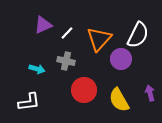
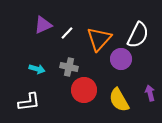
gray cross: moved 3 px right, 6 px down
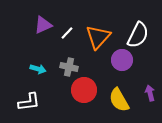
orange triangle: moved 1 px left, 2 px up
purple circle: moved 1 px right, 1 px down
cyan arrow: moved 1 px right
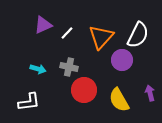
orange triangle: moved 3 px right
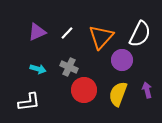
purple triangle: moved 6 px left, 7 px down
white semicircle: moved 2 px right, 1 px up
gray cross: rotated 12 degrees clockwise
purple arrow: moved 3 px left, 3 px up
yellow semicircle: moved 1 px left, 6 px up; rotated 50 degrees clockwise
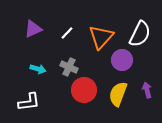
purple triangle: moved 4 px left, 3 px up
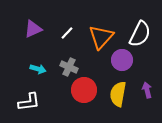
yellow semicircle: rotated 10 degrees counterclockwise
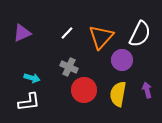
purple triangle: moved 11 px left, 4 px down
cyan arrow: moved 6 px left, 9 px down
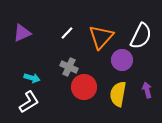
white semicircle: moved 1 px right, 2 px down
red circle: moved 3 px up
white L-shape: rotated 25 degrees counterclockwise
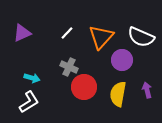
white semicircle: moved 1 px down; rotated 88 degrees clockwise
